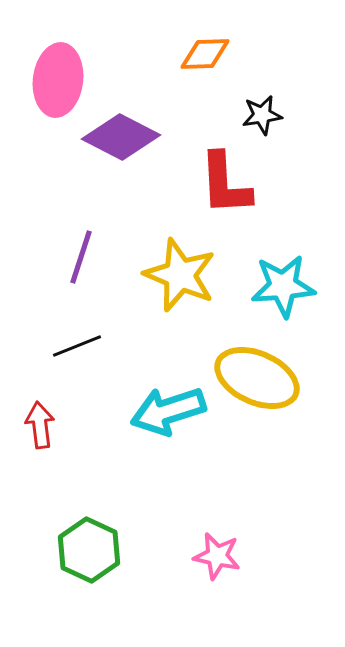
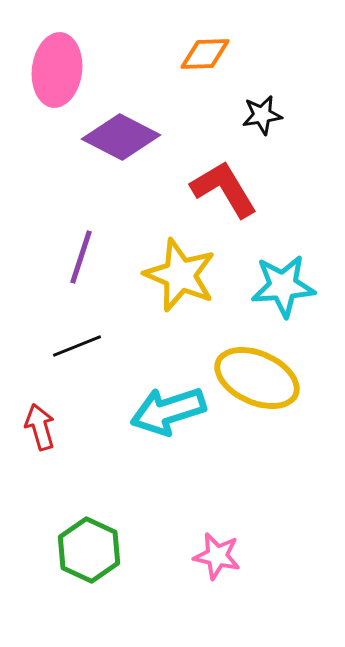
pink ellipse: moved 1 px left, 10 px up
red L-shape: moved 1 px left, 5 px down; rotated 152 degrees clockwise
red arrow: moved 2 px down; rotated 9 degrees counterclockwise
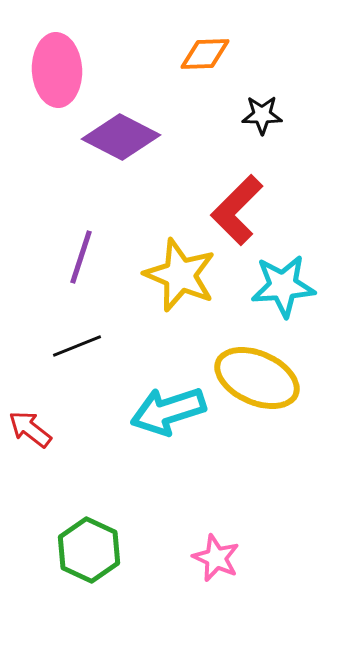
pink ellipse: rotated 10 degrees counterclockwise
black star: rotated 9 degrees clockwise
red L-shape: moved 13 px right, 21 px down; rotated 104 degrees counterclockwise
red arrow: moved 10 px left, 2 px down; rotated 36 degrees counterclockwise
pink star: moved 1 px left, 2 px down; rotated 12 degrees clockwise
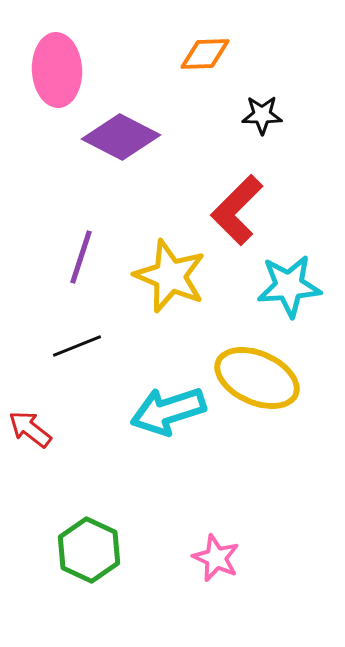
yellow star: moved 10 px left, 1 px down
cyan star: moved 6 px right
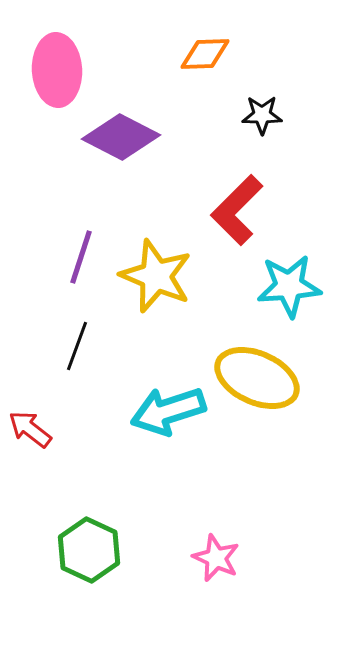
yellow star: moved 14 px left
black line: rotated 48 degrees counterclockwise
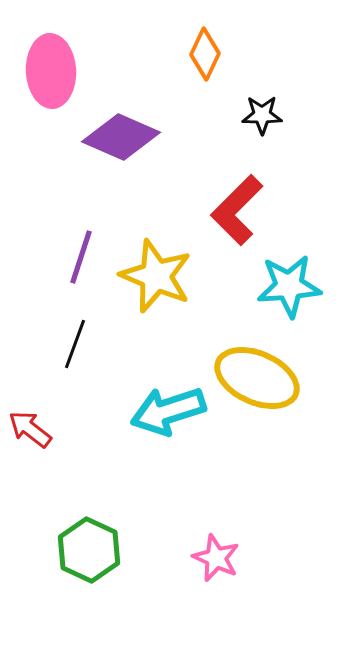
orange diamond: rotated 63 degrees counterclockwise
pink ellipse: moved 6 px left, 1 px down
purple diamond: rotated 4 degrees counterclockwise
black line: moved 2 px left, 2 px up
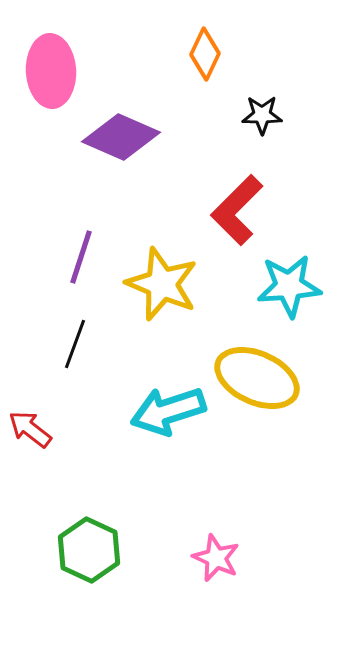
yellow star: moved 6 px right, 8 px down
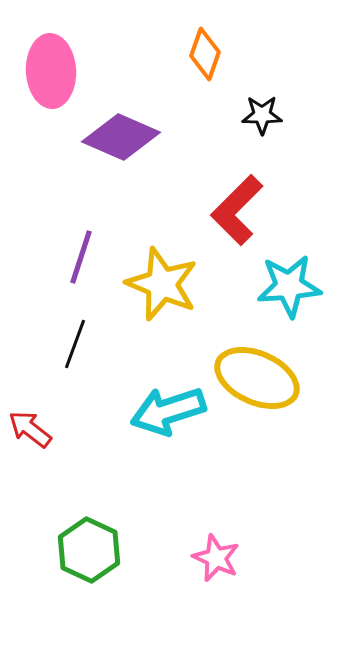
orange diamond: rotated 6 degrees counterclockwise
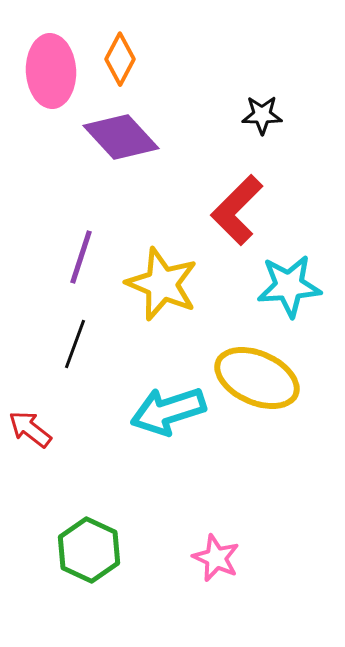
orange diamond: moved 85 px left, 5 px down; rotated 9 degrees clockwise
purple diamond: rotated 24 degrees clockwise
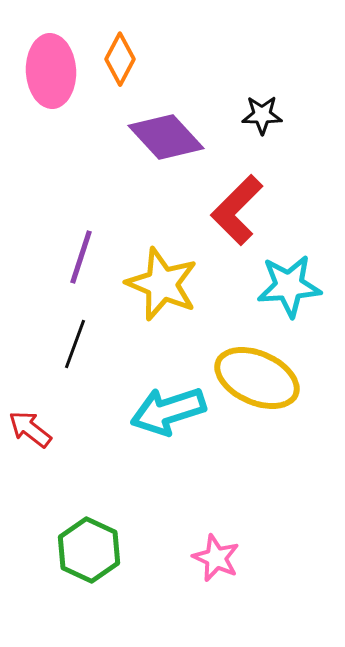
purple diamond: moved 45 px right
